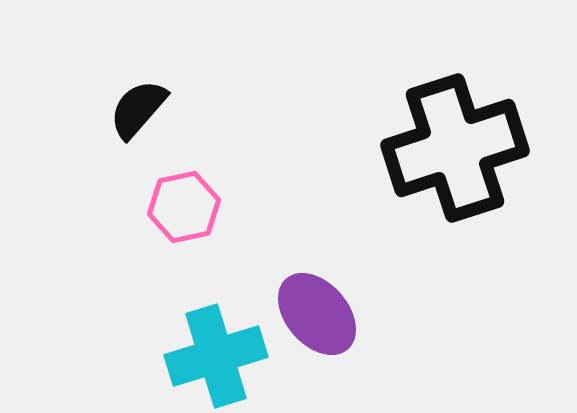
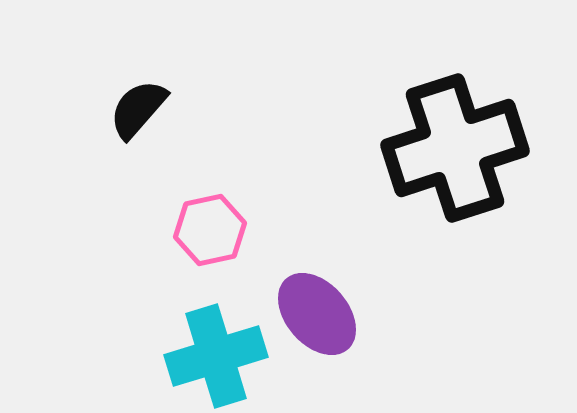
pink hexagon: moved 26 px right, 23 px down
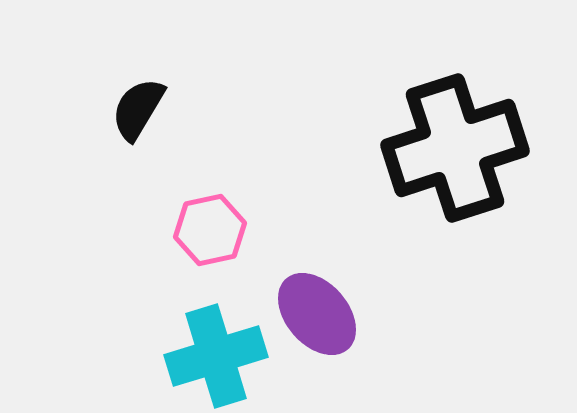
black semicircle: rotated 10 degrees counterclockwise
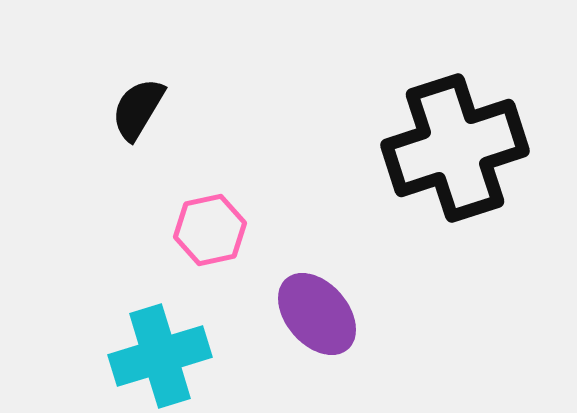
cyan cross: moved 56 px left
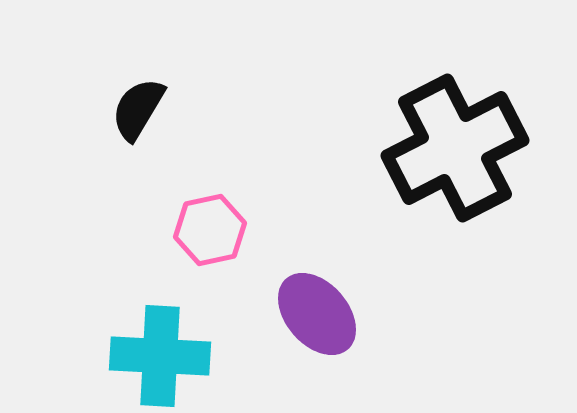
black cross: rotated 9 degrees counterclockwise
cyan cross: rotated 20 degrees clockwise
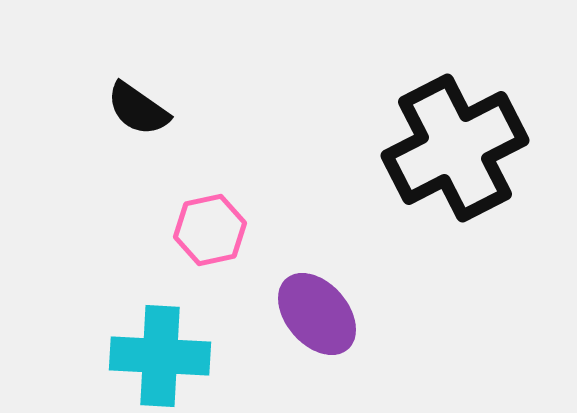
black semicircle: rotated 86 degrees counterclockwise
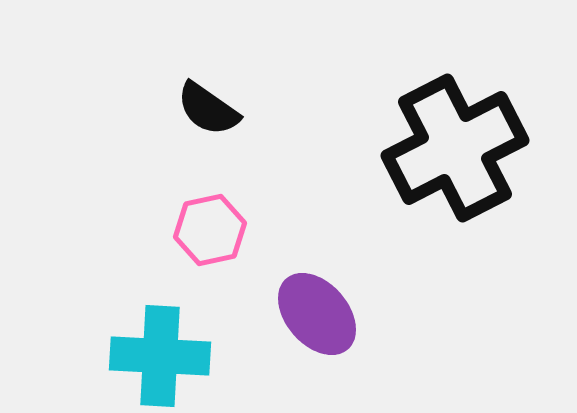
black semicircle: moved 70 px right
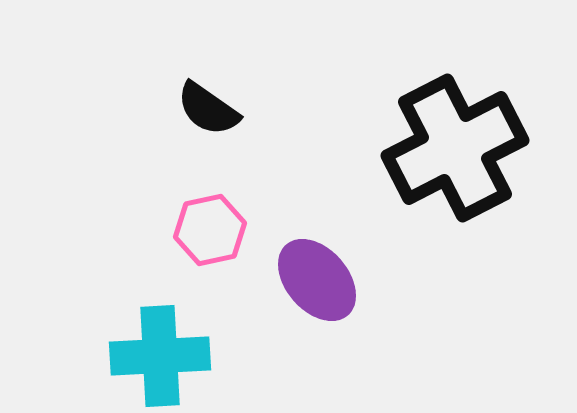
purple ellipse: moved 34 px up
cyan cross: rotated 6 degrees counterclockwise
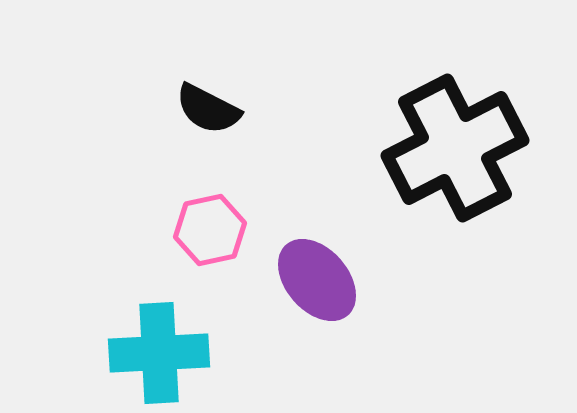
black semicircle: rotated 8 degrees counterclockwise
cyan cross: moved 1 px left, 3 px up
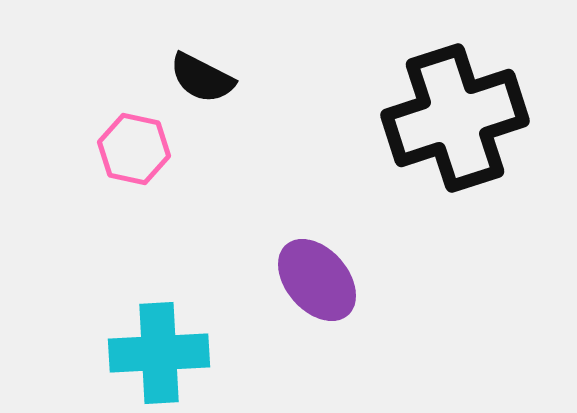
black semicircle: moved 6 px left, 31 px up
black cross: moved 30 px up; rotated 9 degrees clockwise
pink hexagon: moved 76 px left, 81 px up; rotated 24 degrees clockwise
